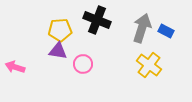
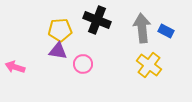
gray arrow: rotated 24 degrees counterclockwise
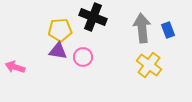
black cross: moved 4 px left, 3 px up
blue rectangle: moved 2 px right, 1 px up; rotated 42 degrees clockwise
pink circle: moved 7 px up
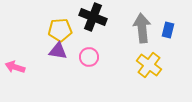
blue rectangle: rotated 35 degrees clockwise
pink circle: moved 6 px right
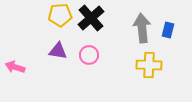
black cross: moved 2 px left, 1 px down; rotated 28 degrees clockwise
yellow pentagon: moved 15 px up
pink circle: moved 2 px up
yellow cross: rotated 35 degrees counterclockwise
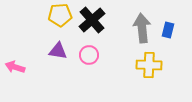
black cross: moved 1 px right, 2 px down
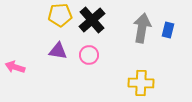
gray arrow: rotated 16 degrees clockwise
yellow cross: moved 8 px left, 18 px down
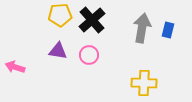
yellow cross: moved 3 px right
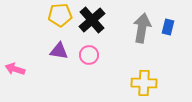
blue rectangle: moved 3 px up
purple triangle: moved 1 px right
pink arrow: moved 2 px down
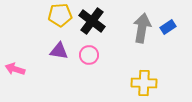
black cross: moved 1 px down; rotated 12 degrees counterclockwise
blue rectangle: rotated 42 degrees clockwise
